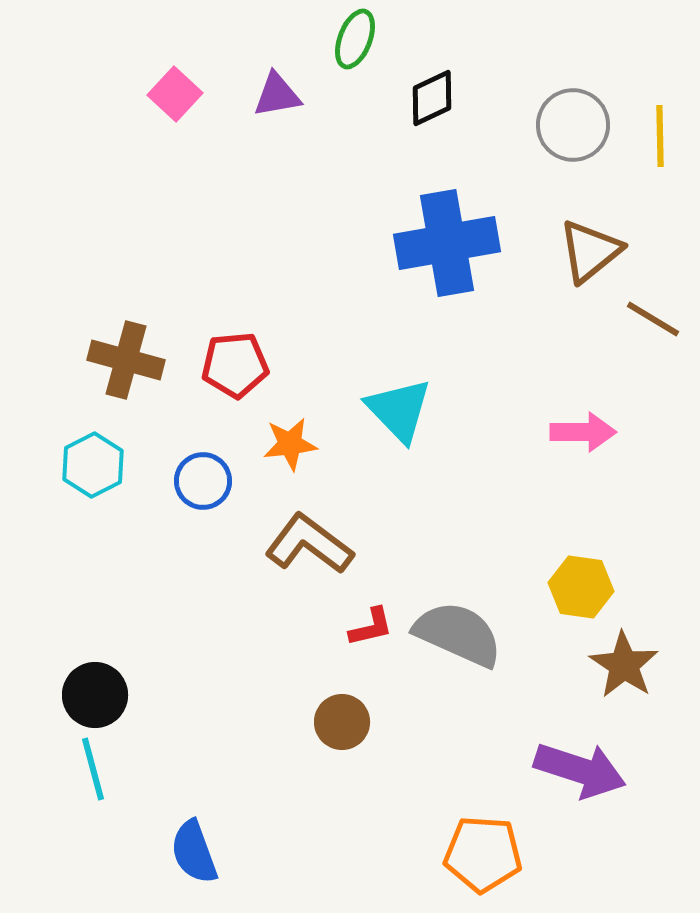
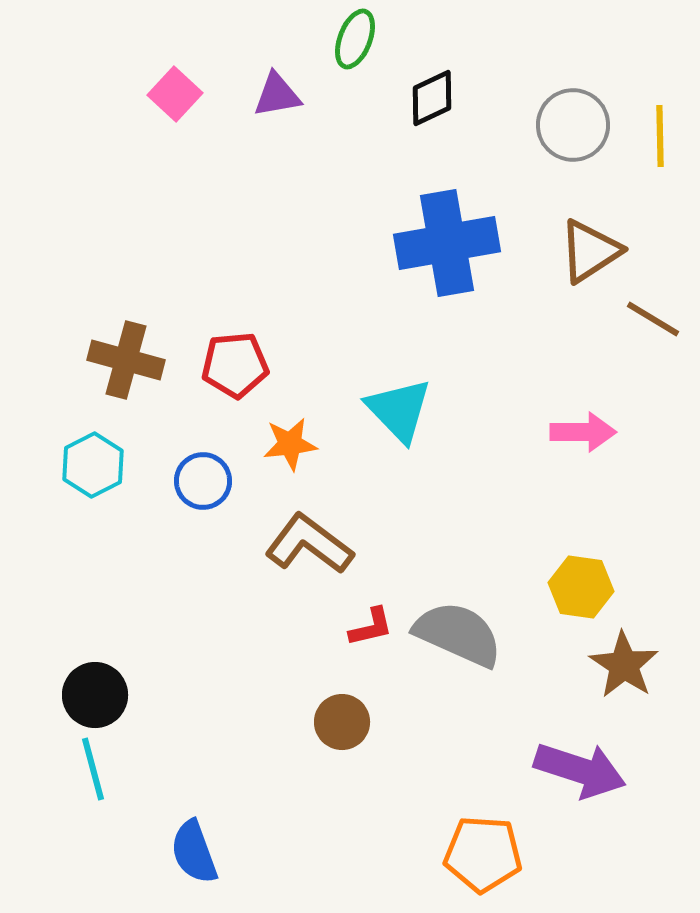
brown triangle: rotated 6 degrees clockwise
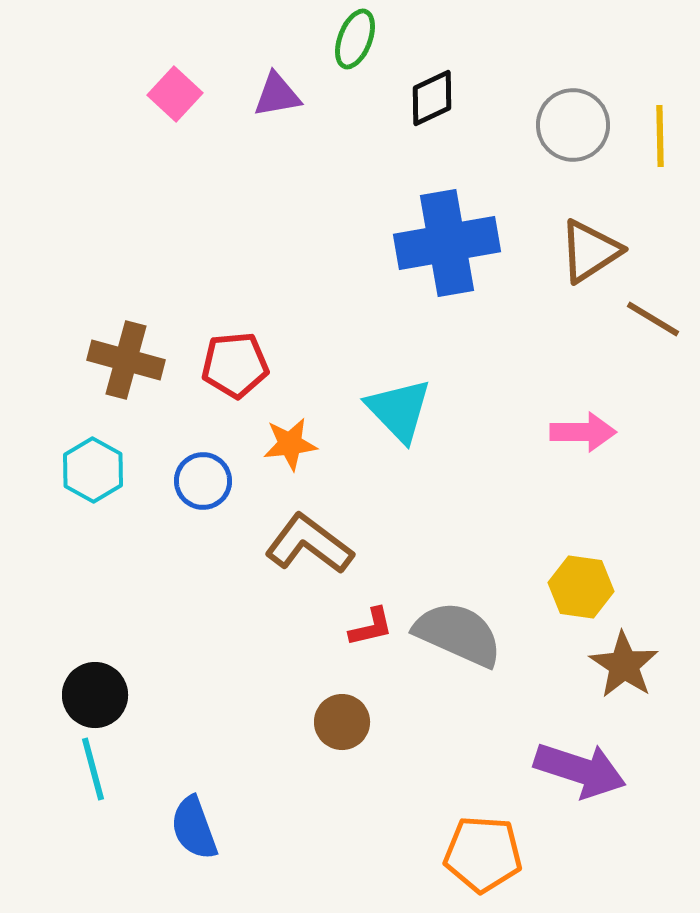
cyan hexagon: moved 5 px down; rotated 4 degrees counterclockwise
blue semicircle: moved 24 px up
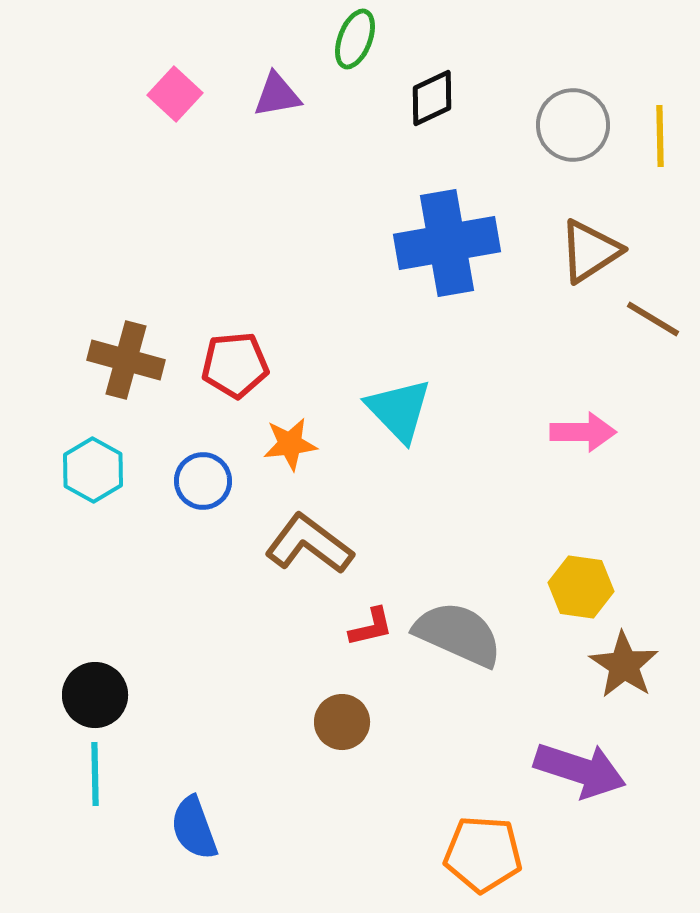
cyan line: moved 2 px right, 5 px down; rotated 14 degrees clockwise
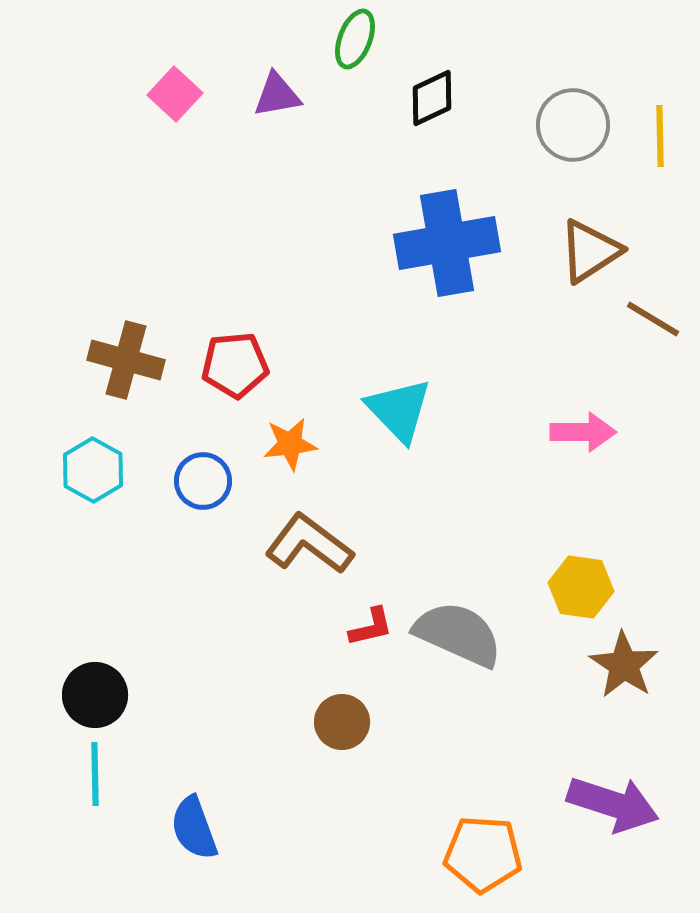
purple arrow: moved 33 px right, 34 px down
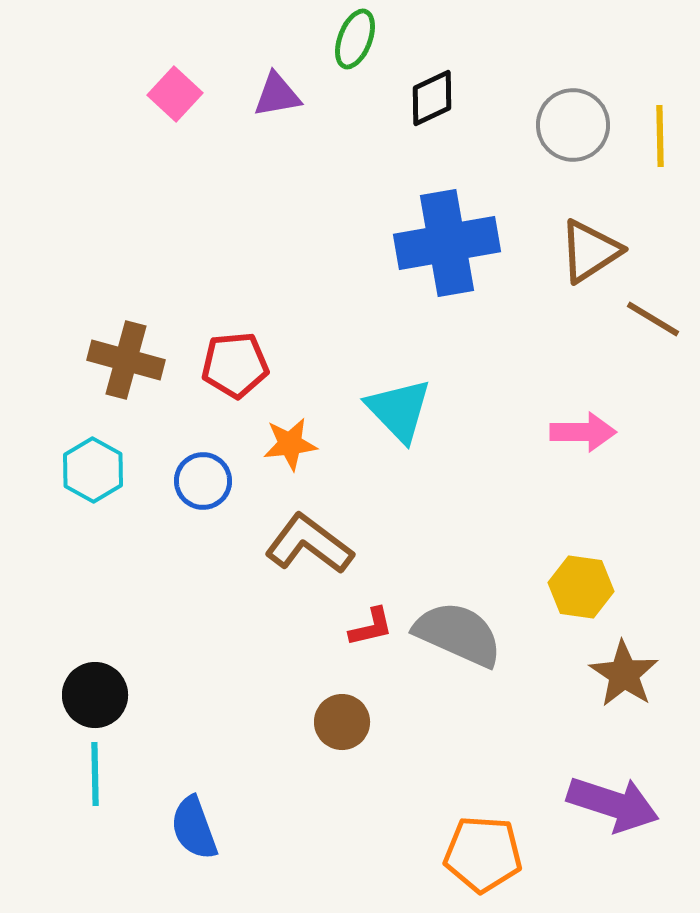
brown star: moved 9 px down
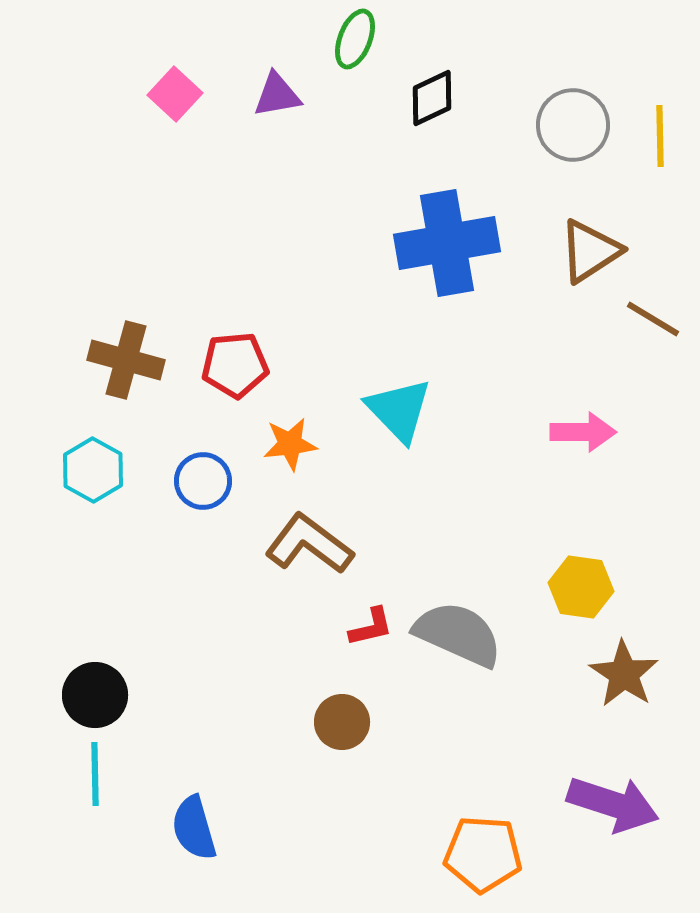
blue semicircle: rotated 4 degrees clockwise
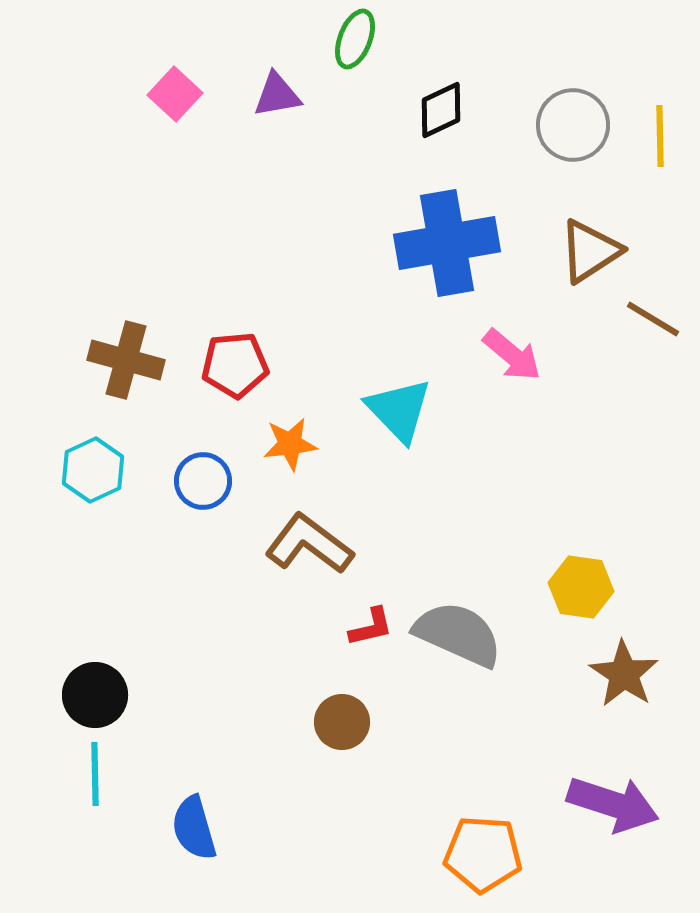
black diamond: moved 9 px right, 12 px down
pink arrow: moved 71 px left, 77 px up; rotated 40 degrees clockwise
cyan hexagon: rotated 6 degrees clockwise
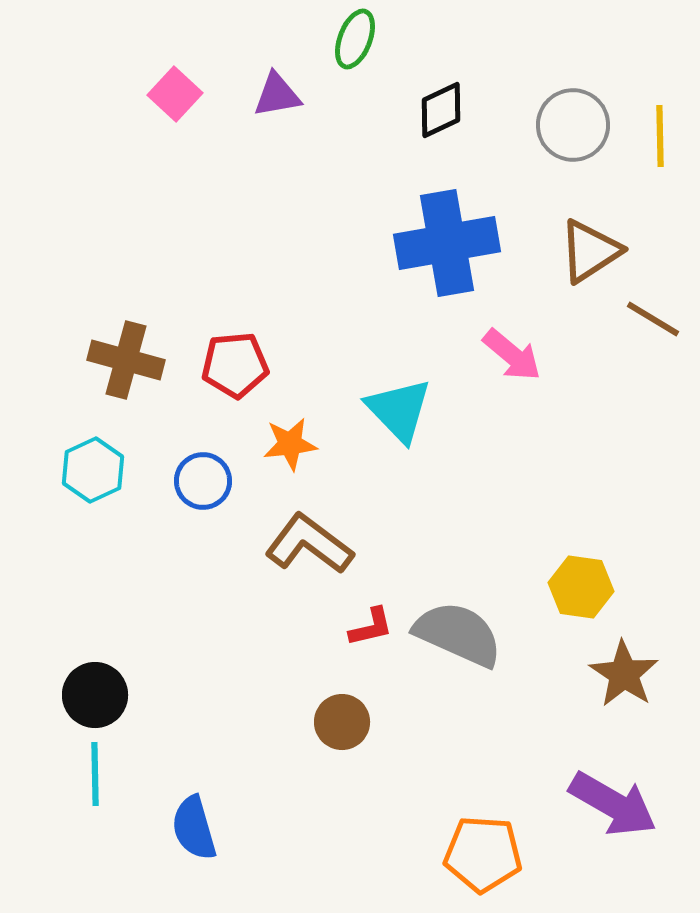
purple arrow: rotated 12 degrees clockwise
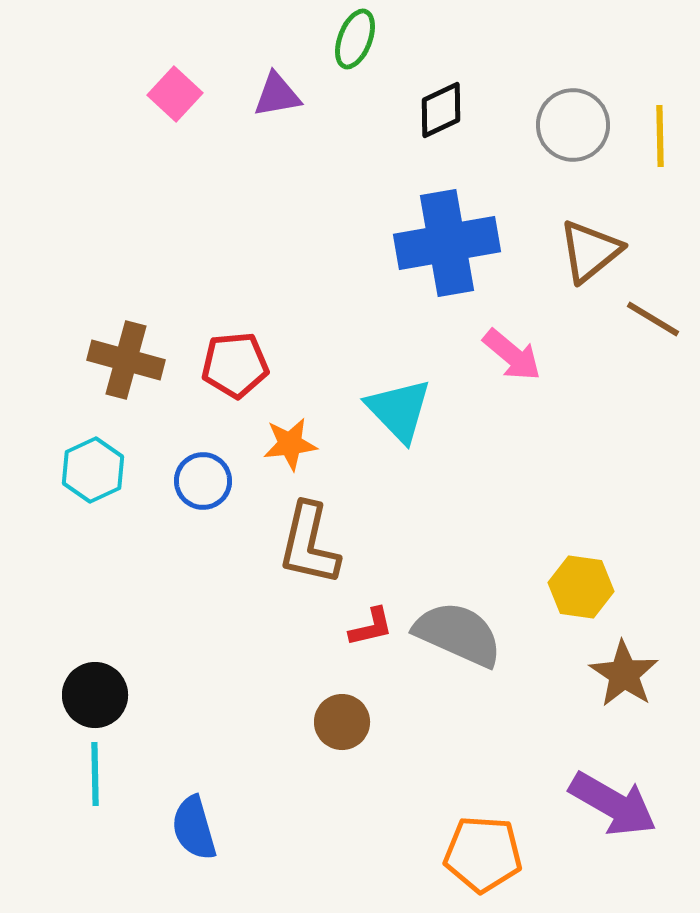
brown triangle: rotated 6 degrees counterclockwise
brown L-shape: rotated 114 degrees counterclockwise
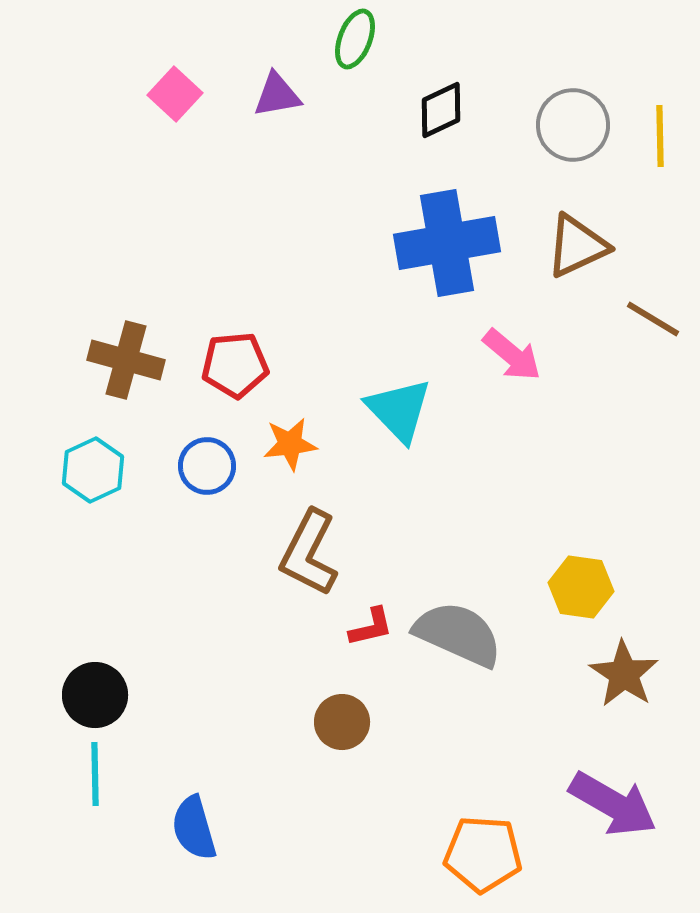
brown triangle: moved 13 px left, 5 px up; rotated 14 degrees clockwise
blue circle: moved 4 px right, 15 px up
brown L-shape: moved 9 px down; rotated 14 degrees clockwise
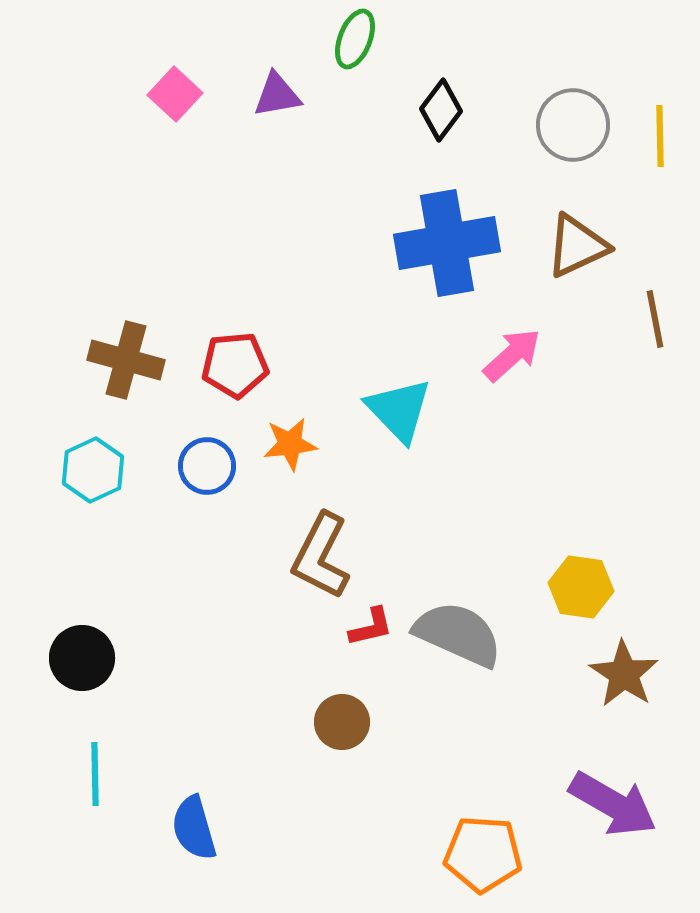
black diamond: rotated 28 degrees counterclockwise
brown line: moved 2 px right; rotated 48 degrees clockwise
pink arrow: rotated 82 degrees counterclockwise
brown L-shape: moved 12 px right, 3 px down
black circle: moved 13 px left, 37 px up
